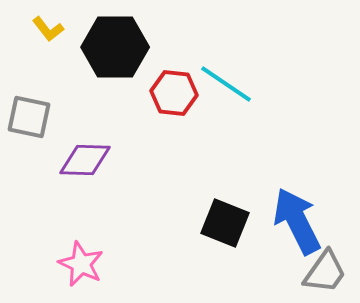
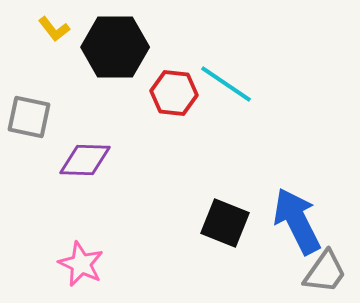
yellow L-shape: moved 6 px right
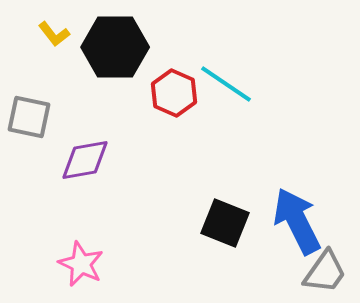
yellow L-shape: moved 5 px down
red hexagon: rotated 18 degrees clockwise
purple diamond: rotated 12 degrees counterclockwise
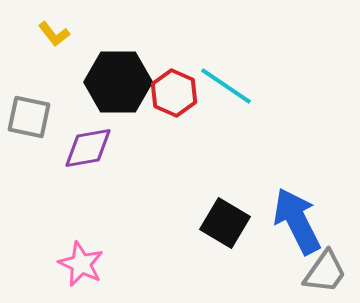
black hexagon: moved 3 px right, 35 px down
cyan line: moved 2 px down
purple diamond: moved 3 px right, 12 px up
black square: rotated 9 degrees clockwise
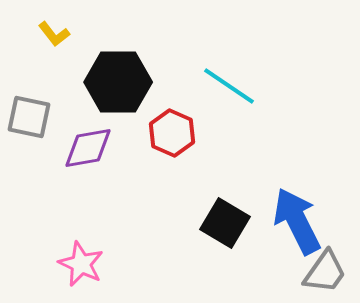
cyan line: moved 3 px right
red hexagon: moved 2 px left, 40 px down
